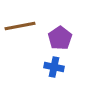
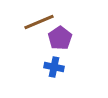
brown line: moved 19 px right, 4 px up; rotated 12 degrees counterclockwise
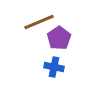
purple pentagon: moved 1 px left
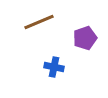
purple pentagon: moved 26 px right; rotated 15 degrees clockwise
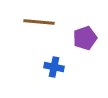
brown line: rotated 28 degrees clockwise
